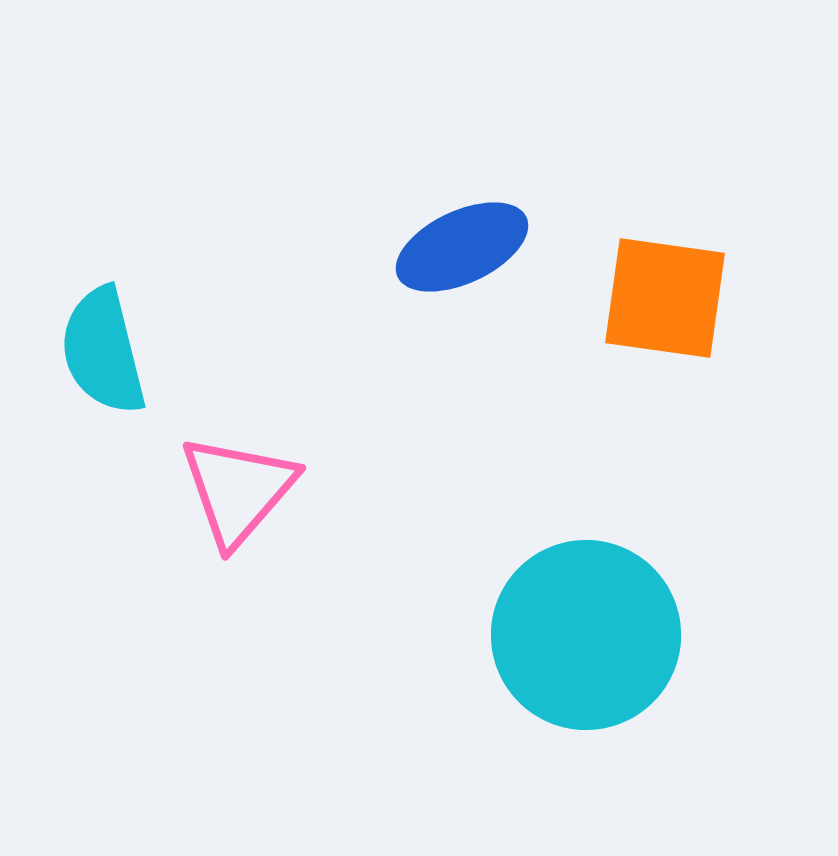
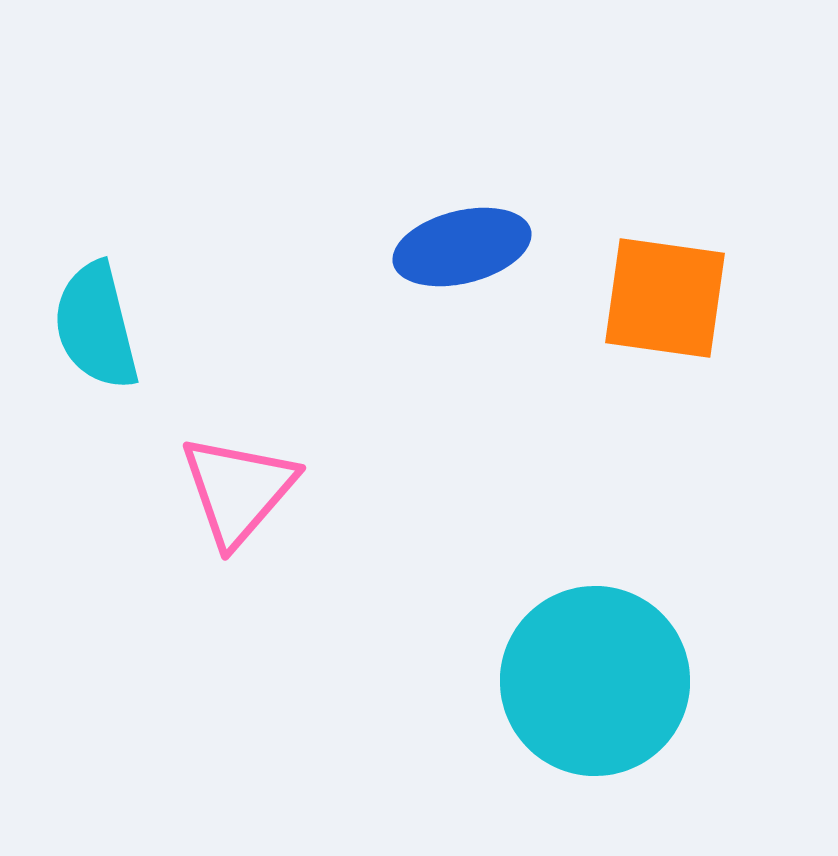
blue ellipse: rotated 11 degrees clockwise
cyan semicircle: moved 7 px left, 25 px up
cyan circle: moved 9 px right, 46 px down
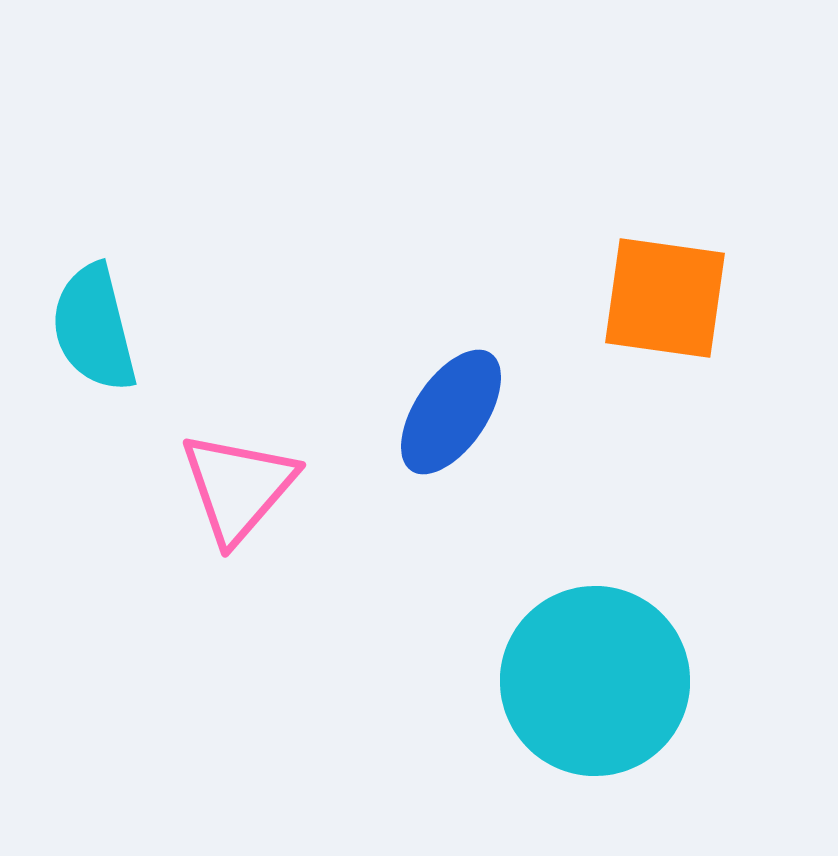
blue ellipse: moved 11 px left, 165 px down; rotated 42 degrees counterclockwise
cyan semicircle: moved 2 px left, 2 px down
pink triangle: moved 3 px up
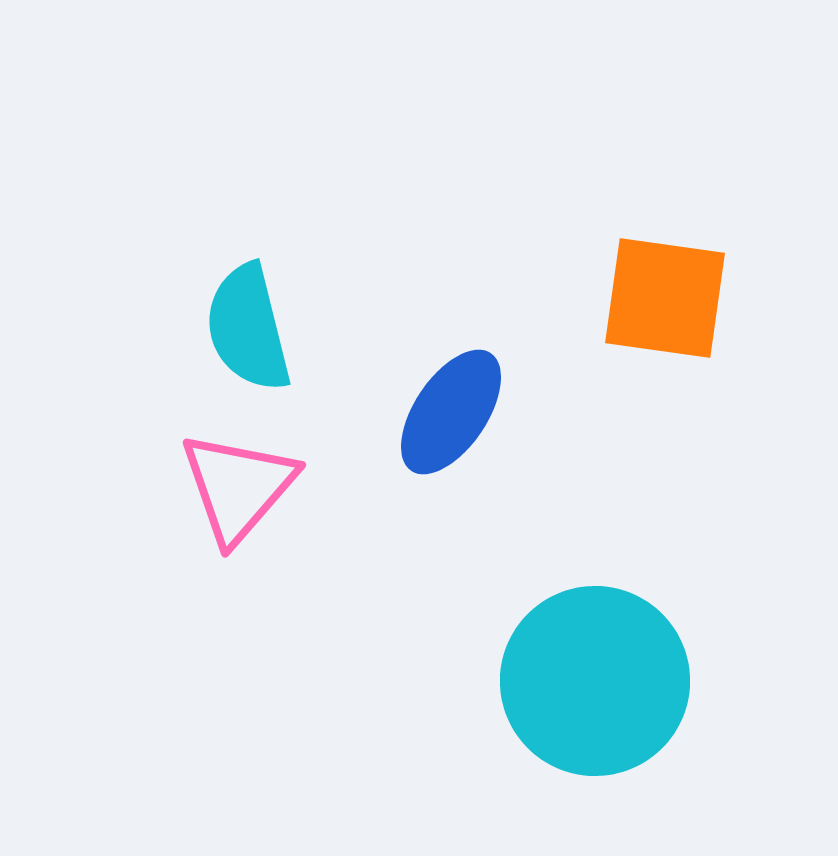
cyan semicircle: moved 154 px right
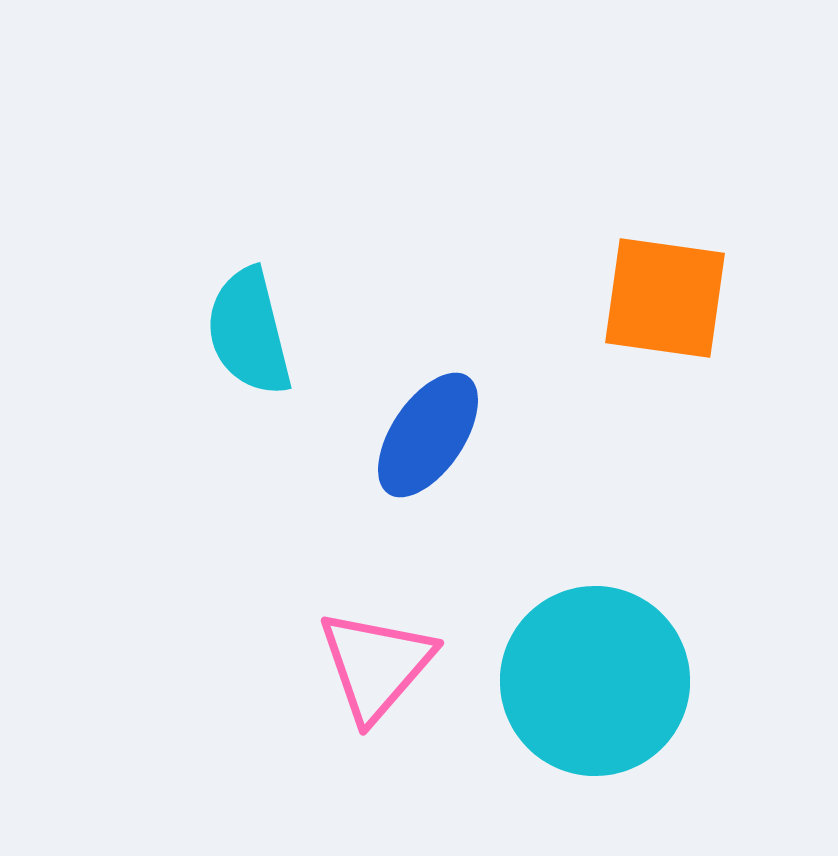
cyan semicircle: moved 1 px right, 4 px down
blue ellipse: moved 23 px left, 23 px down
pink triangle: moved 138 px right, 178 px down
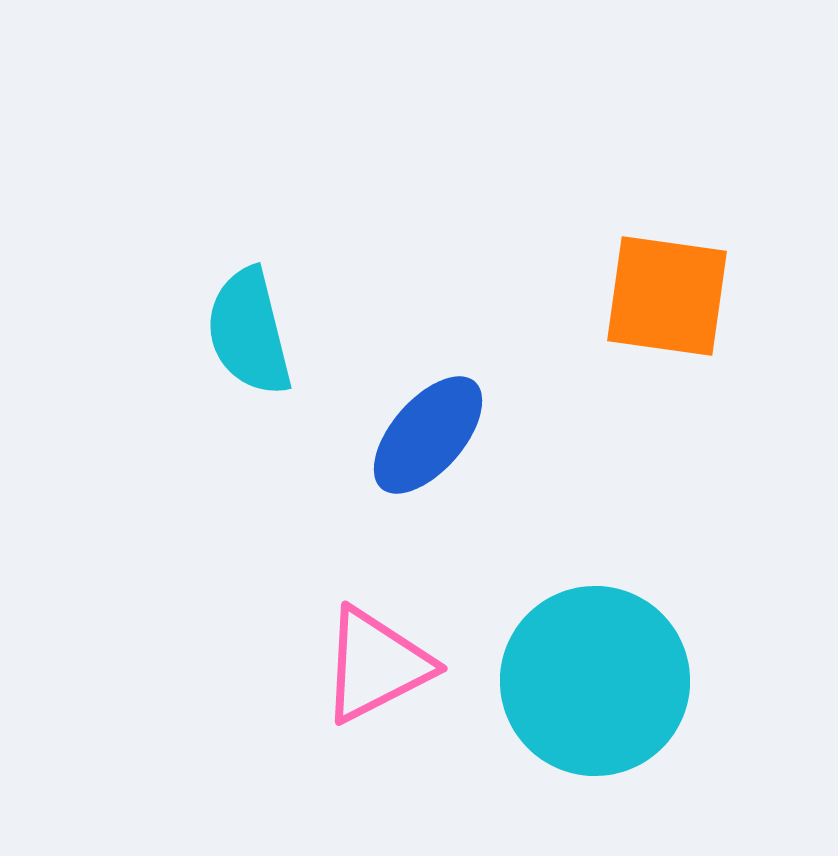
orange square: moved 2 px right, 2 px up
blue ellipse: rotated 7 degrees clockwise
pink triangle: rotated 22 degrees clockwise
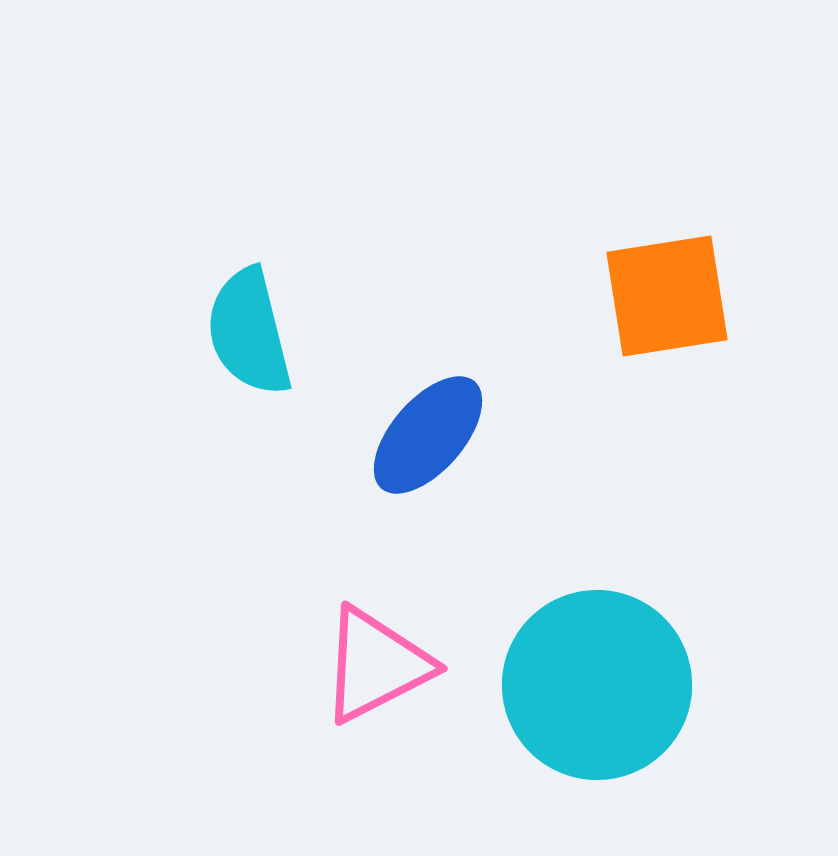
orange square: rotated 17 degrees counterclockwise
cyan circle: moved 2 px right, 4 px down
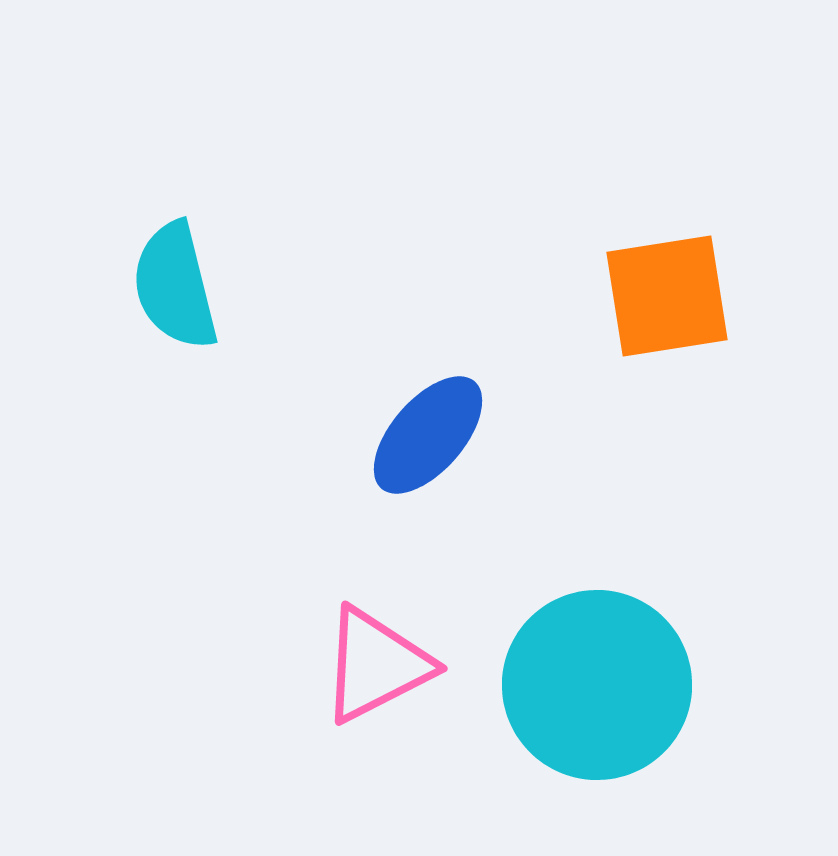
cyan semicircle: moved 74 px left, 46 px up
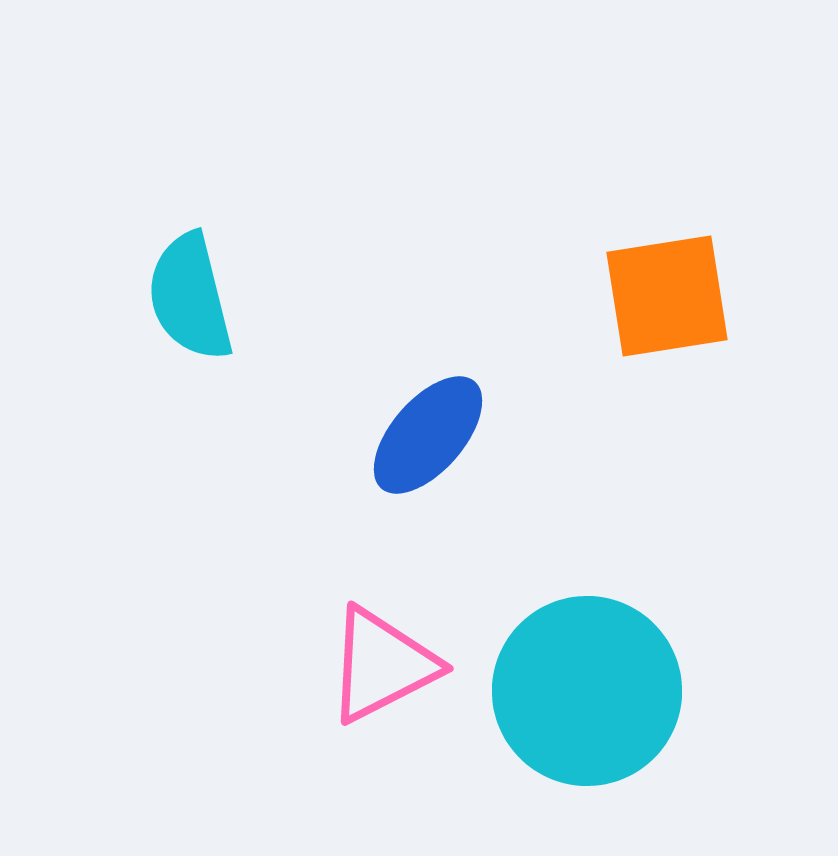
cyan semicircle: moved 15 px right, 11 px down
pink triangle: moved 6 px right
cyan circle: moved 10 px left, 6 px down
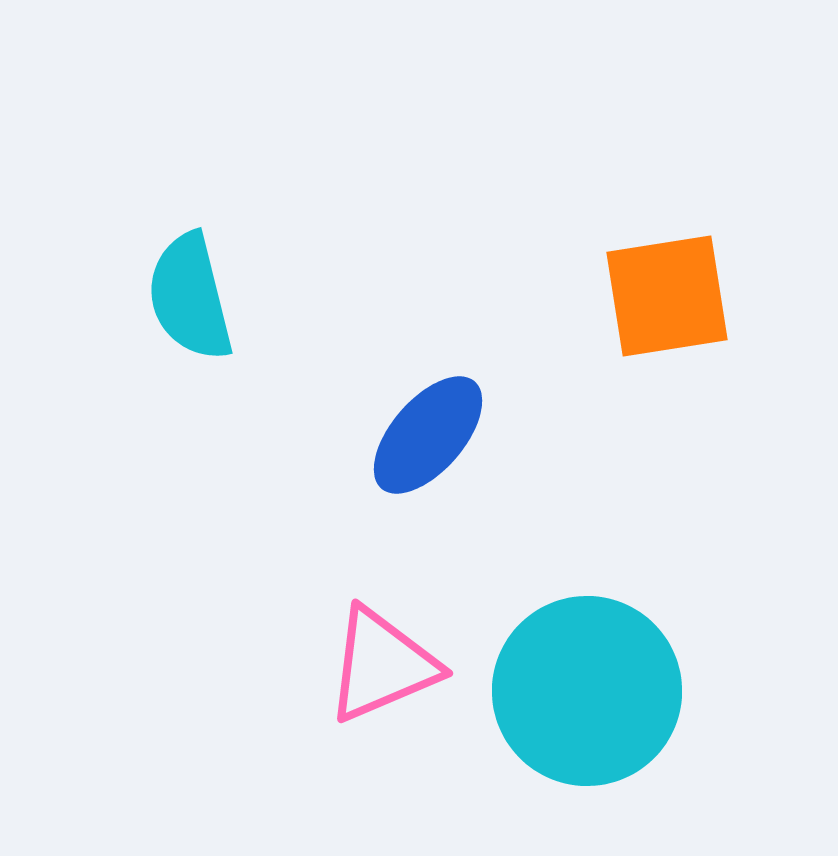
pink triangle: rotated 4 degrees clockwise
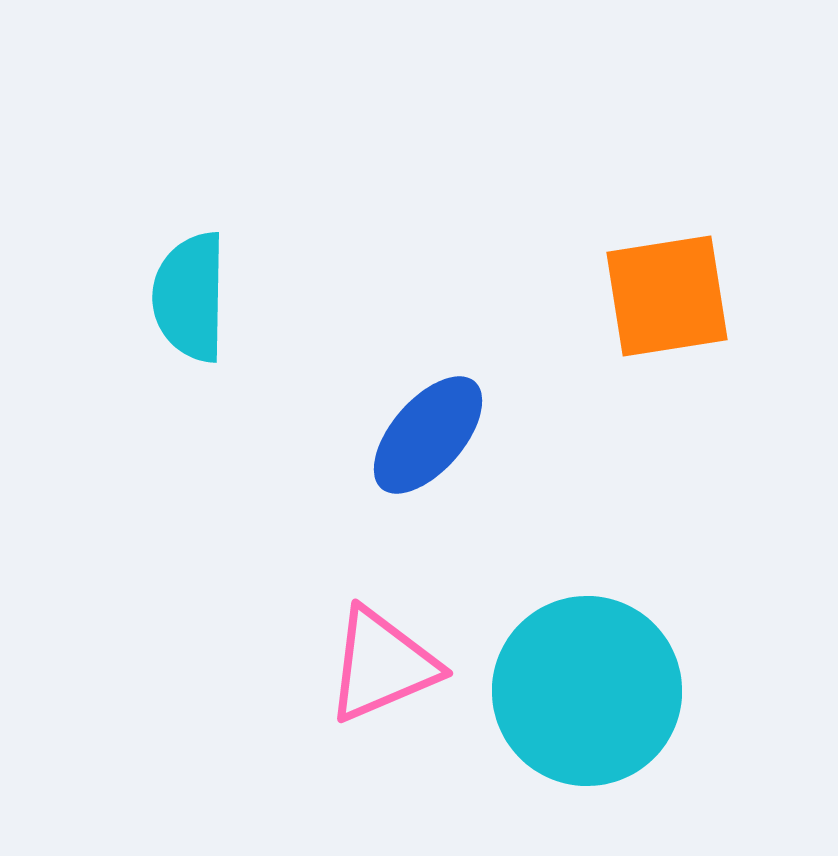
cyan semicircle: rotated 15 degrees clockwise
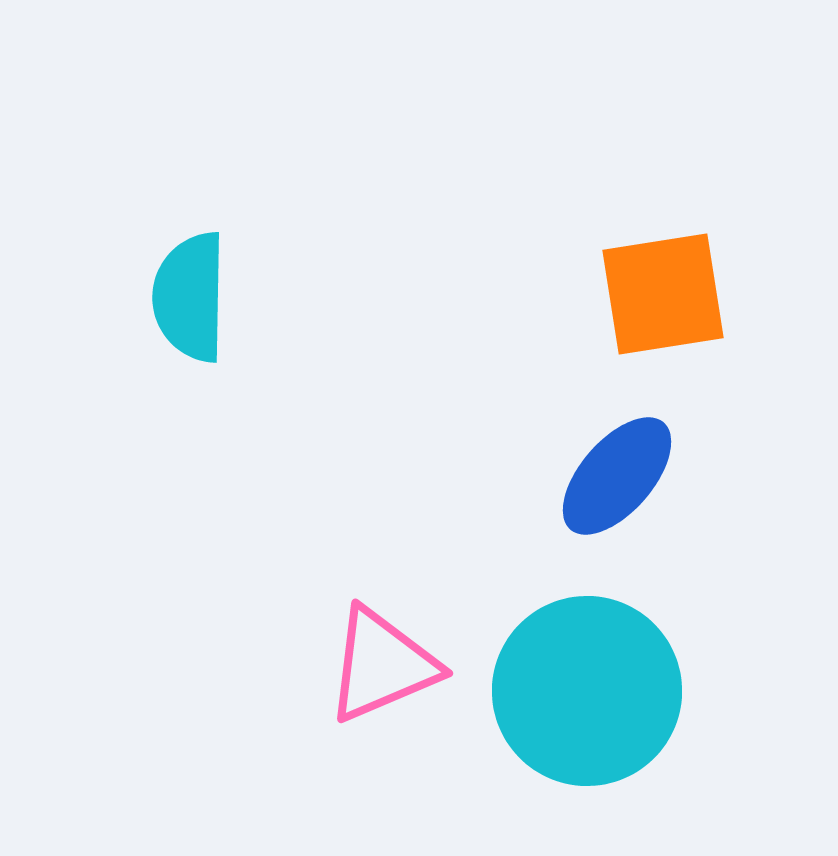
orange square: moved 4 px left, 2 px up
blue ellipse: moved 189 px right, 41 px down
